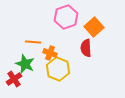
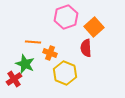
yellow hexagon: moved 7 px right, 4 px down
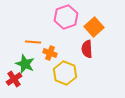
red semicircle: moved 1 px right, 1 px down
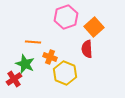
orange cross: moved 4 px down
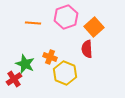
orange line: moved 19 px up
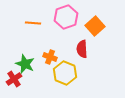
orange square: moved 1 px right, 1 px up
red semicircle: moved 5 px left
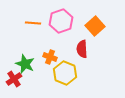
pink hexagon: moved 5 px left, 4 px down
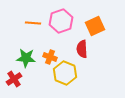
orange square: rotated 18 degrees clockwise
green star: moved 1 px right, 6 px up; rotated 18 degrees counterclockwise
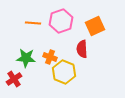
yellow hexagon: moved 1 px left, 1 px up
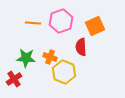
red semicircle: moved 1 px left, 2 px up
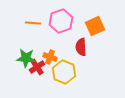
red cross: moved 23 px right, 12 px up
